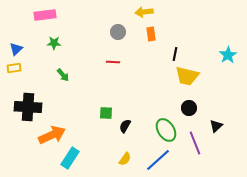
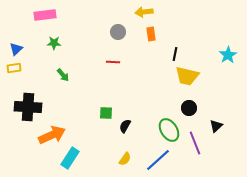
green ellipse: moved 3 px right
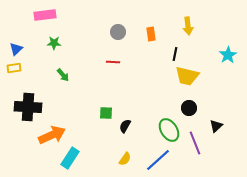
yellow arrow: moved 44 px right, 14 px down; rotated 90 degrees counterclockwise
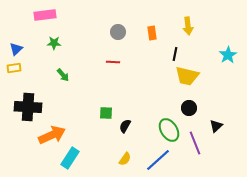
orange rectangle: moved 1 px right, 1 px up
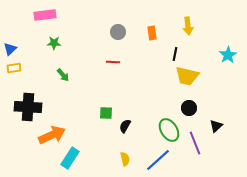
blue triangle: moved 6 px left
yellow semicircle: rotated 48 degrees counterclockwise
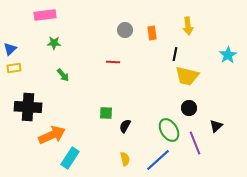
gray circle: moved 7 px right, 2 px up
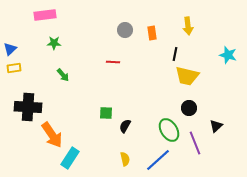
cyan star: rotated 24 degrees counterclockwise
orange arrow: rotated 80 degrees clockwise
